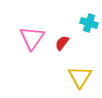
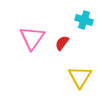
cyan cross: moved 5 px left, 3 px up
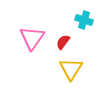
red semicircle: moved 1 px right, 1 px up
yellow triangle: moved 9 px left, 8 px up
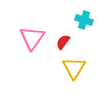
yellow triangle: moved 3 px right, 1 px up
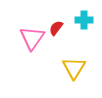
cyan cross: rotated 18 degrees counterclockwise
red semicircle: moved 7 px left, 14 px up
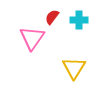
cyan cross: moved 5 px left
red semicircle: moved 4 px left, 11 px up
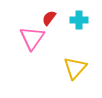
red semicircle: moved 3 px left, 1 px down
yellow triangle: moved 1 px right; rotated 10 degrees clockwise
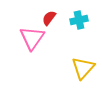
cyan cross: rotated 12 degrees counterclockwise
yellow triangle: moved 8 px right
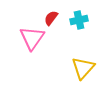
red semicircle: moved 2 px right
